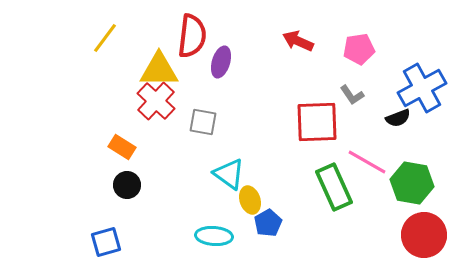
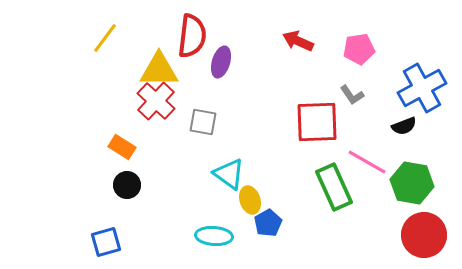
black semicircle: moved 6 px right, 8 px down
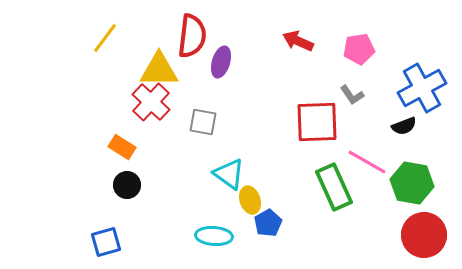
red cross: moved 5 px left, 1 px down
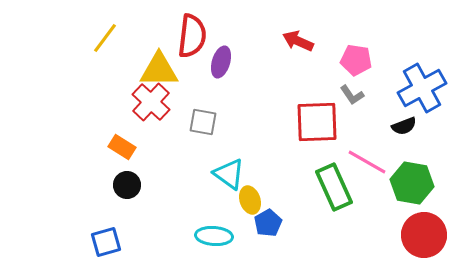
pink pentagon: moved 3 px left, 11 px down; rotated 16 degrees clockwise
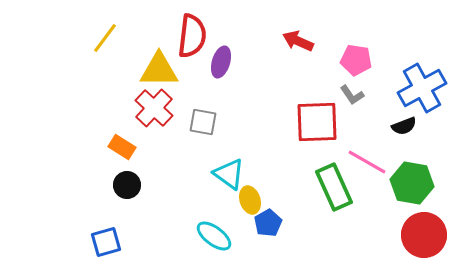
red cross: moved 3 px right, 6 px down
cyan ellipse: rotated 33 degrees clockwise
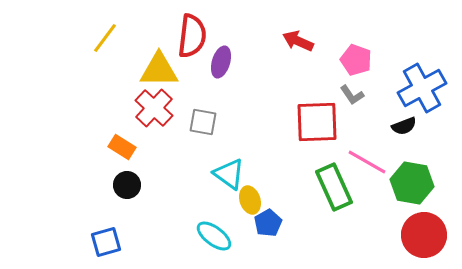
pink pentagon: rotated 12 degrees clockwise
